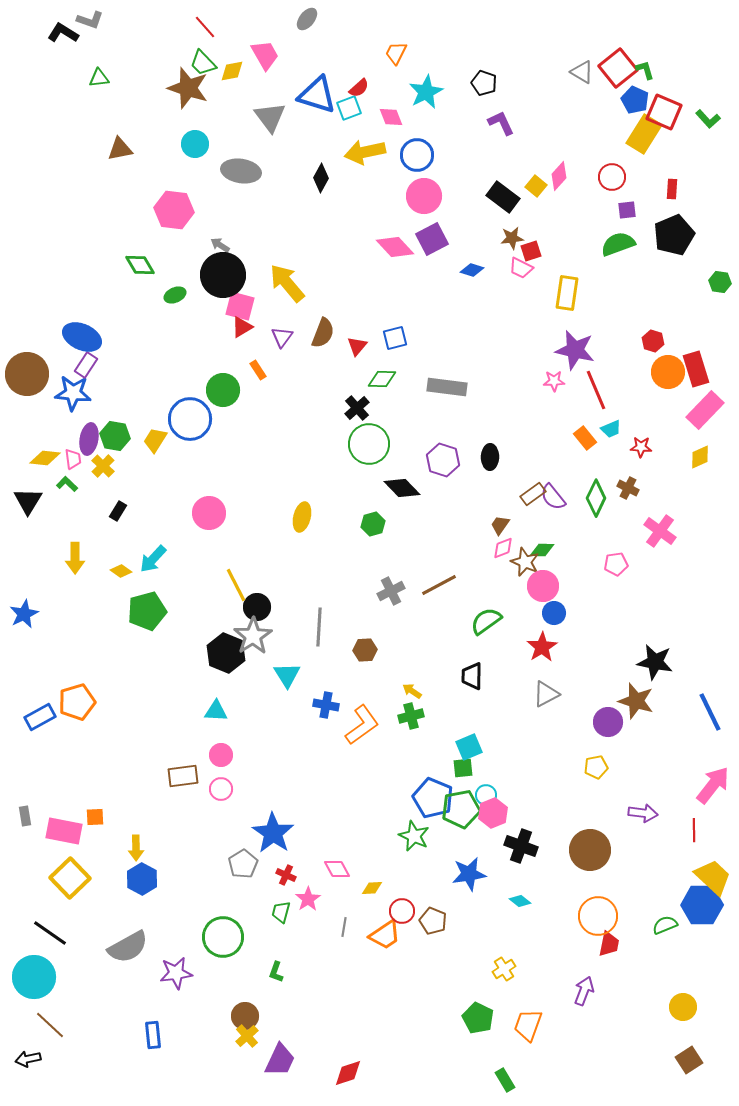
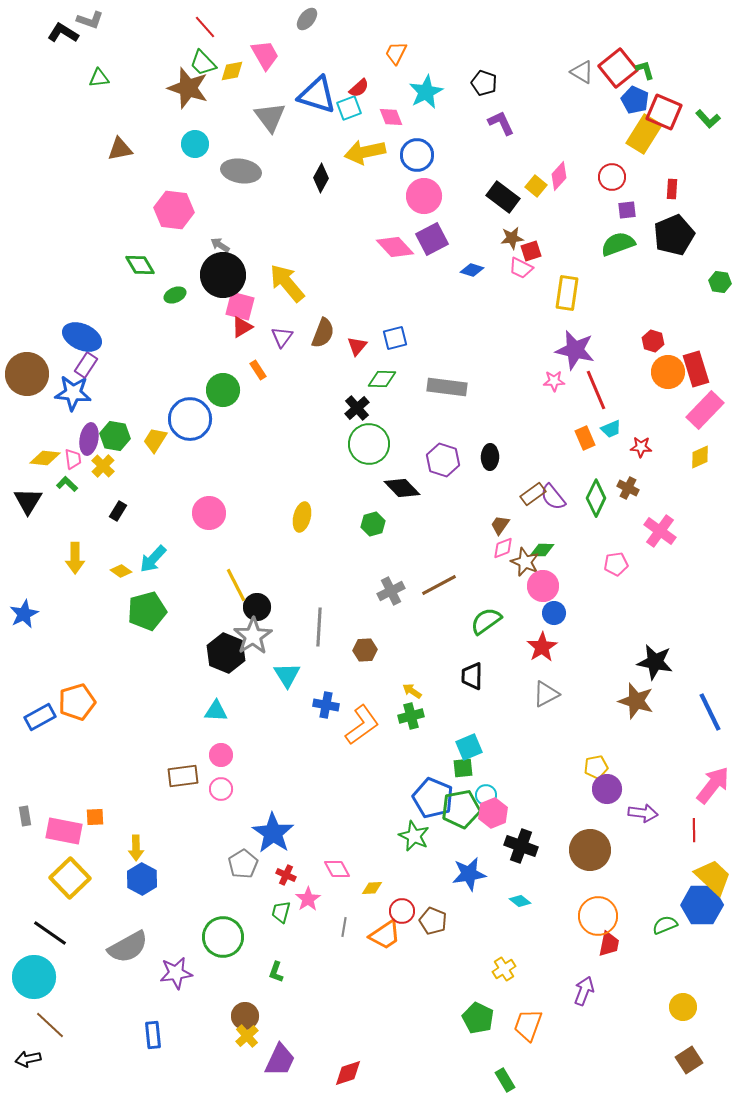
orange rectangle at (585, 438): rotated 15 degrees clockwise
purple circle at (608, 722): moved 1 px left, 67 px down
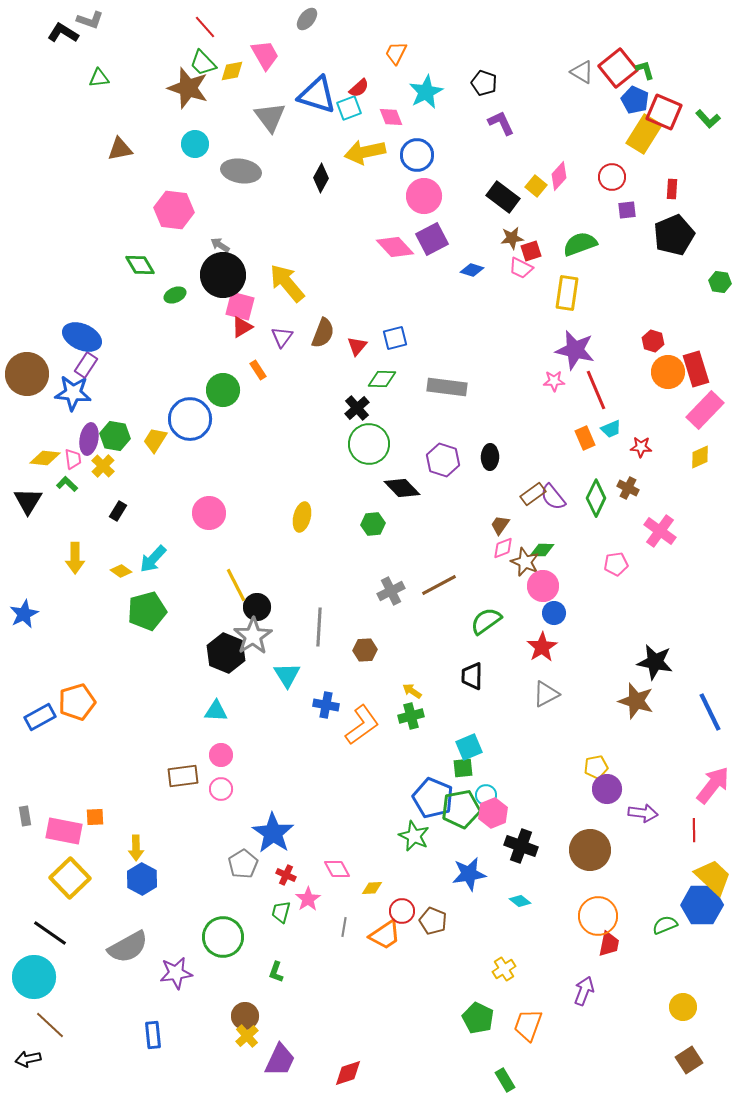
green semicircle at (618, 244): moved 38 px left
green hexagon at (373, 524): rotated 10 degrees clockwise
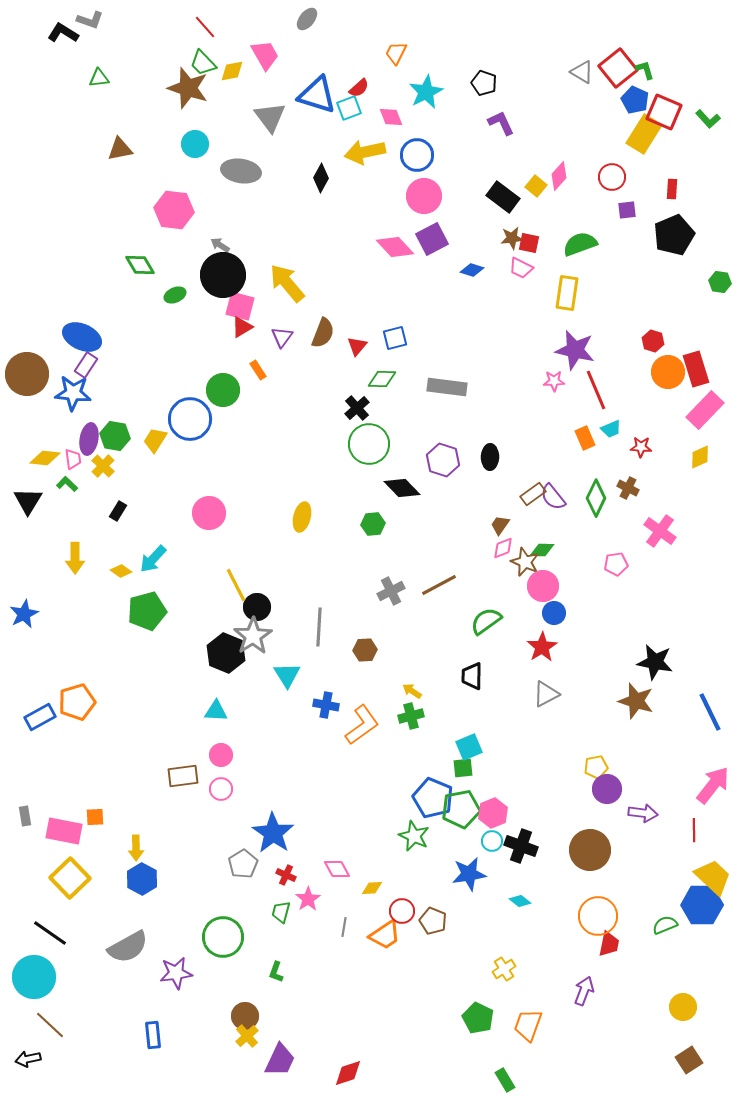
red square at (531, 251): moved 2 px left, 8 px up; rotated 30 degrees clockwise
cyan circle at (486, 795): moved 6 px right, 46 px down
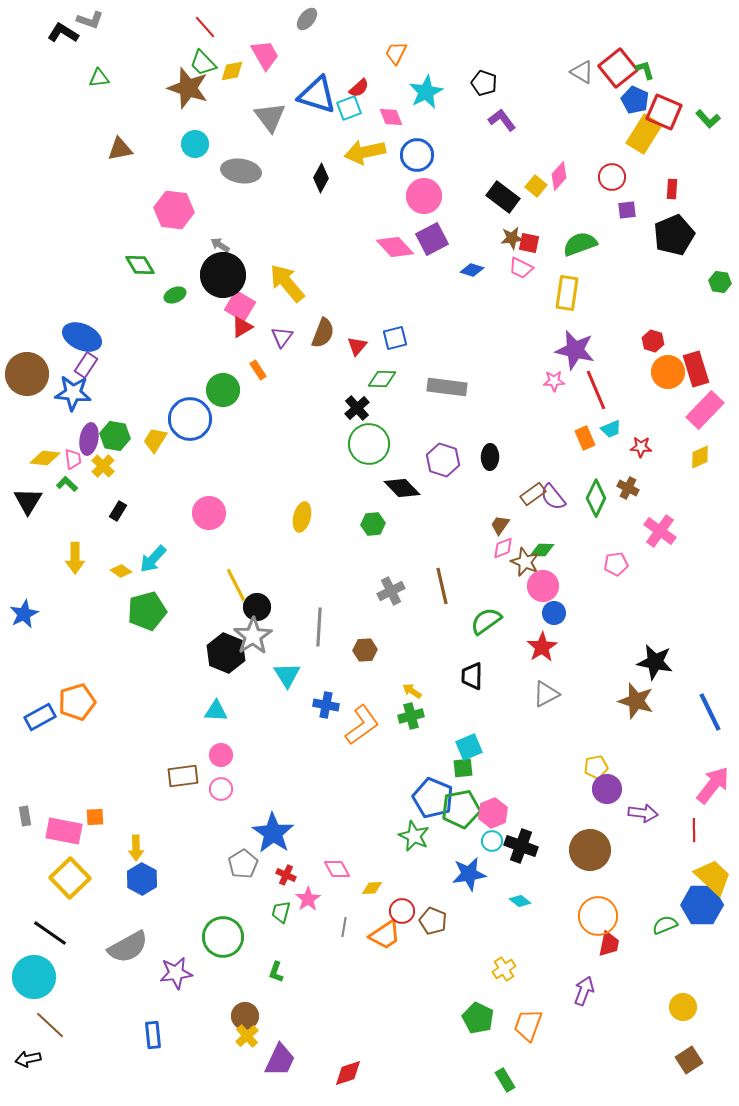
purple L-shape at (501, 123): moved 1 px right, 3 px up; rotated 12 degrees counterclockwise
pink square at (240, 306): rotated 16 degrees clockwise
brown line at (439, 585): moved 3 px right, 1 px down; rotated 75 degrees counterclockwise
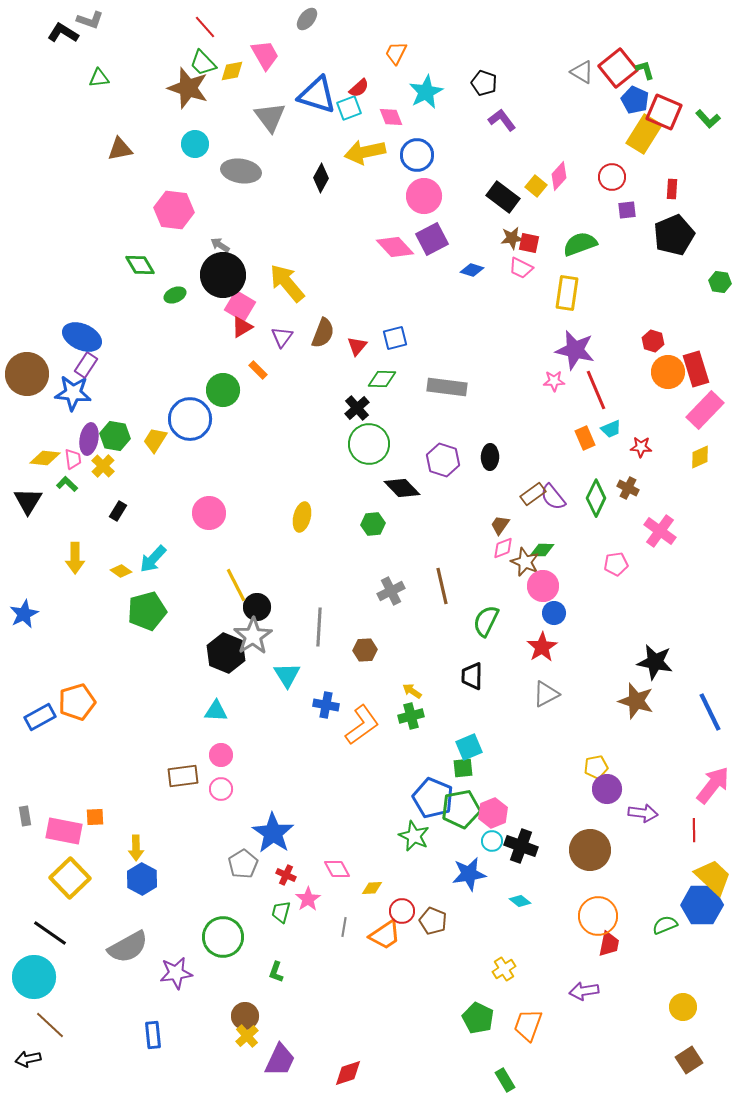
orange rectangle at (258, 370): rotated 12 degrees counterclockwise
green semicircle at (486, 621): rotated 28 degrees counterclockwise
purple arrow at (584, 991): rotated 120 degrees counterclockwise
